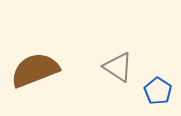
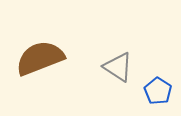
brown semicircle: moved 5 px right, 12 px up
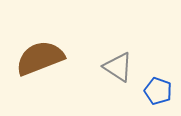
blue pentagon: rotated 12 degrees counterclockwise
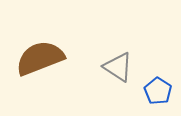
blue pentagon: rotated 12 degrees clockwise
